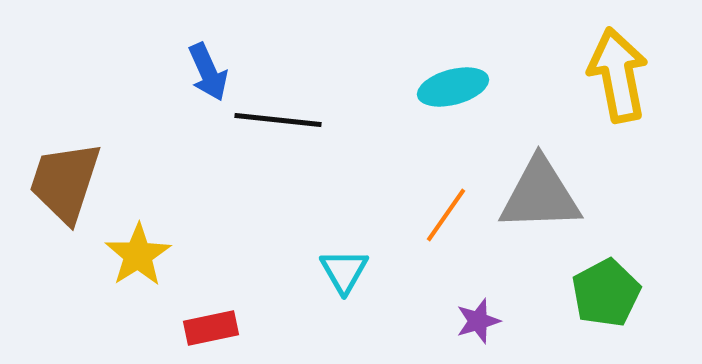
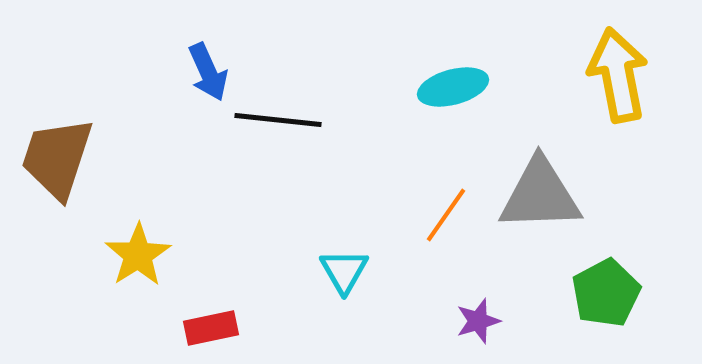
brown trapezoid: moved 8 px left, 24 px up
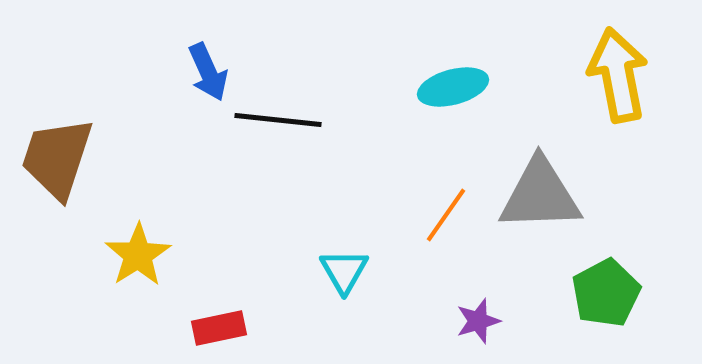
red rectangle: moved 8 px right
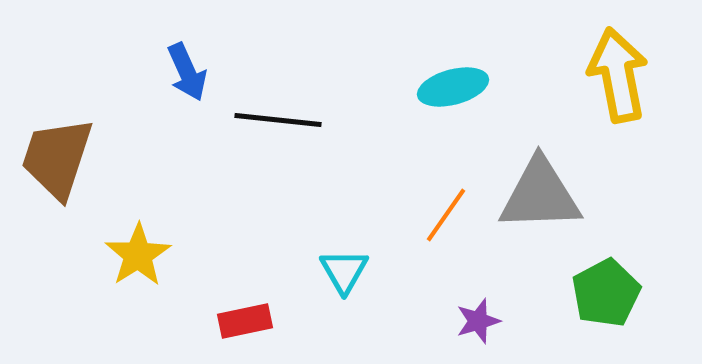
blue arrow: moved 21 px left
red rectangle: moved 26 px right, 7 px up
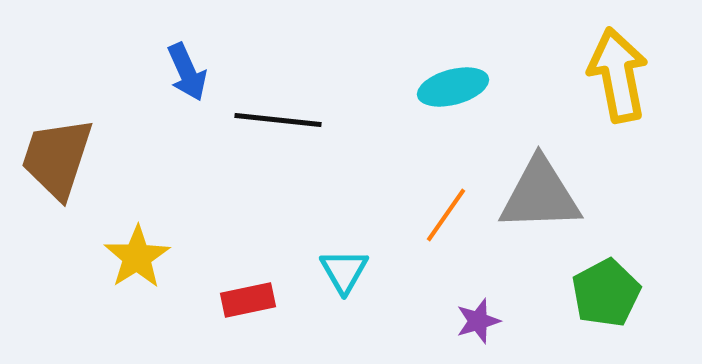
yellow star: moved 1 px left, 2 px down
red rectangle: moved 3 px right, 21 px up
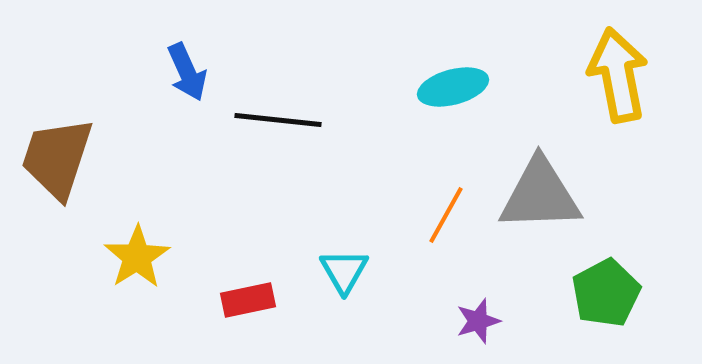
orange line: rotated 6 degrees counterclockwise
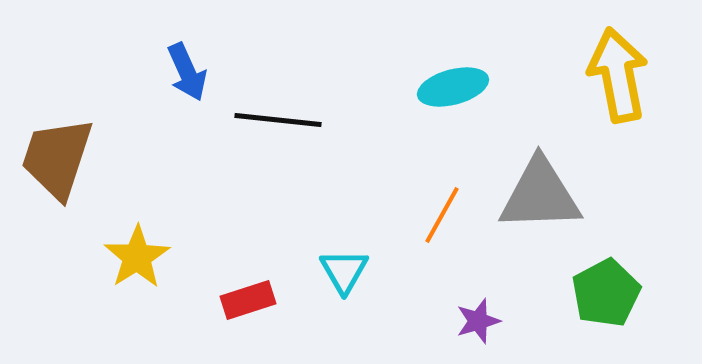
orange line: moved 4 px left
red rectangle: rotated 6 degrees counterclockwise
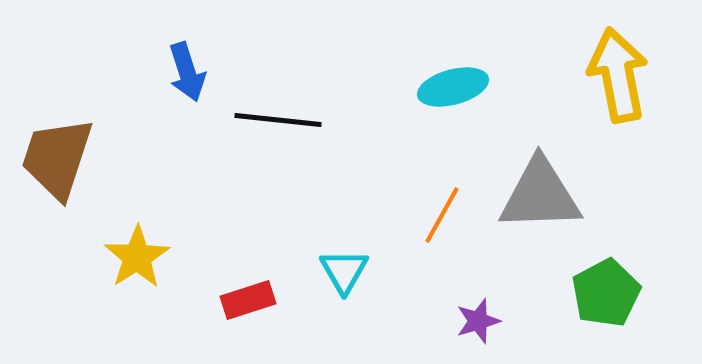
blue arrow: rotated 6 degrees clockwise
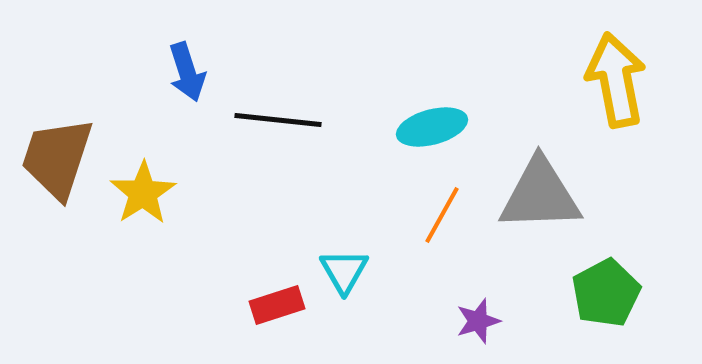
yellow arrow: moved 2 px left, 5 px down
cyan ellipse: moved 21 px left, 40 px down
yellow star: moved 6 px right, 64 px up
red rectangle: moved 29 px right, 5 px down
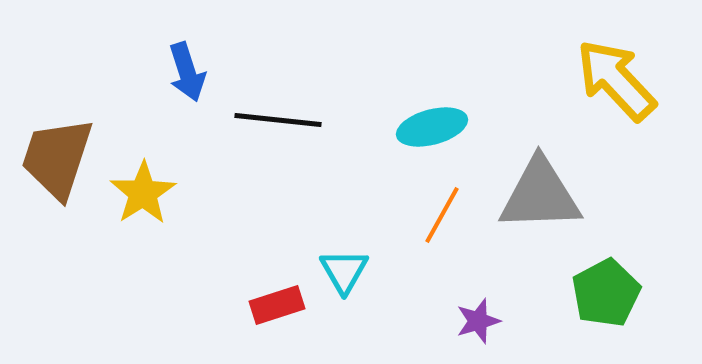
yellow arrow: rotated 32 degrees counterclockwise
